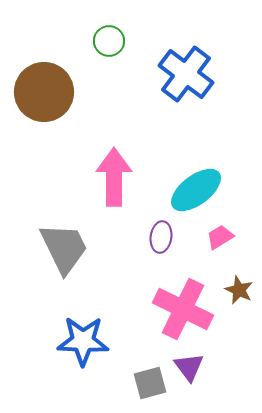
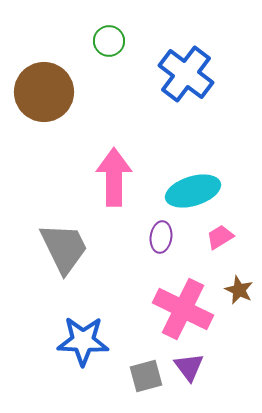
cyan ellipse: moved 3 px left, 1 px down; rotated 20 degrees clockwise
gray square: moved 4 px left, 7 px up
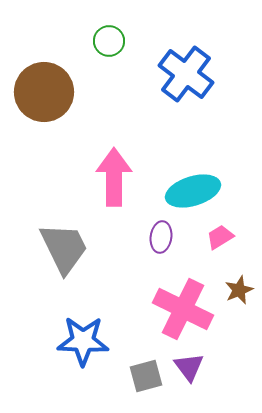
brown star: rotated 24 degrees clockwise
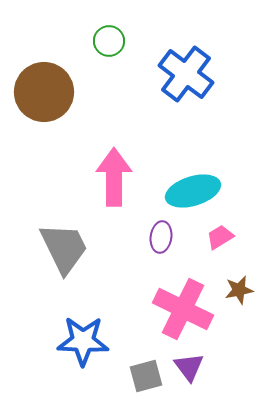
brown star: rotated 12 degrees clockwise
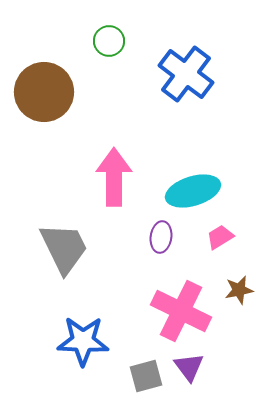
pink cross: moved 2 px left, 2 px down
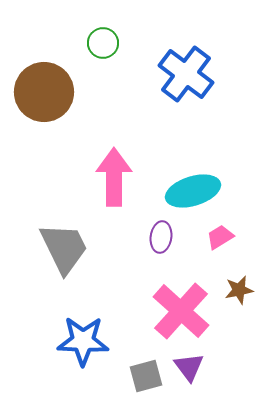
green circle: moved 6 px left, 2 px down
pink cross: rotated 16 degrees clockwise
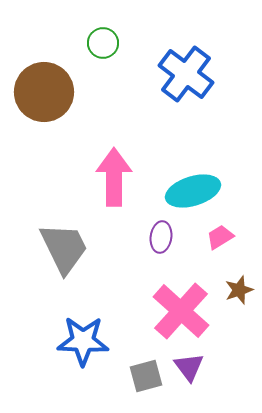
brown star: rotated 8 degrees counterclockwise
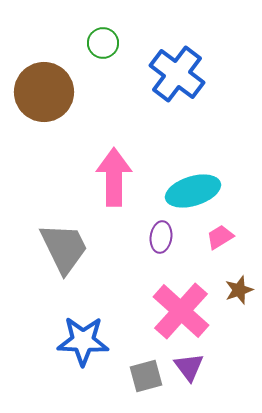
blue cross: moved 9 px left
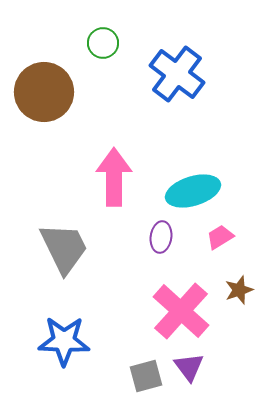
blue star: moved 19 px left
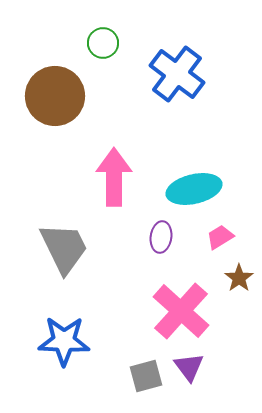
brown circle: moved 11 px right, 4 px down
cyan ellipse: moved 1 px right, 2 px up; rotated 4 degrees clockwise
brown star: moved 12 px up; rotated 16 degrees counterclockwise
